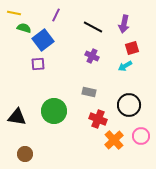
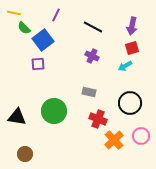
purple arrow: moved 8 px right, 2 px down
green semicircle: rotated 152 degrees counterclockwise
black circle: moved 1 px right, 2 px up
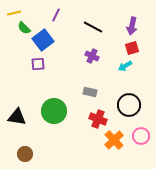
yellow line: rotated 24 degrees counterclockwise
gray rectangle: moved 1 px right
black circle: moved 1 px left, 2 px down
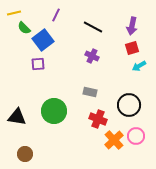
cyan arrow: moved 14 px right
pink circle: moved 5 px left
